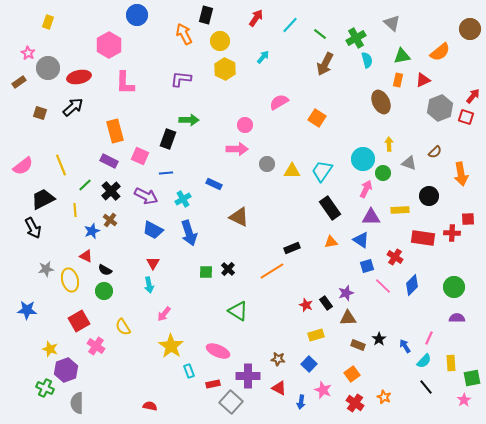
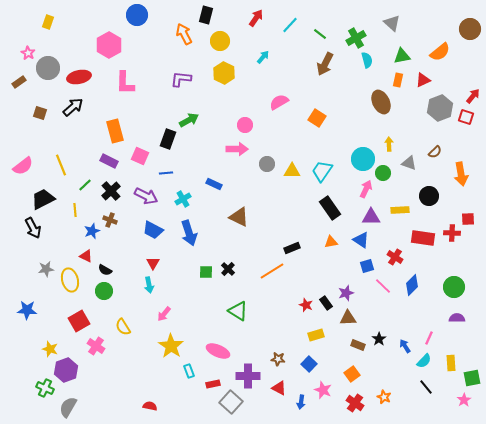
yellow hexagon at (225, 69): moved 1 px left, 4 px down
green arrow at (189, 120): rotated 30 degrees counterclockwise
brown cross at (110, 220): rotated 16 degrees counterclockwise
gray semicircle at (77, 403): moved 9 px left, 4 px down; rotated 30 degrees clockwise
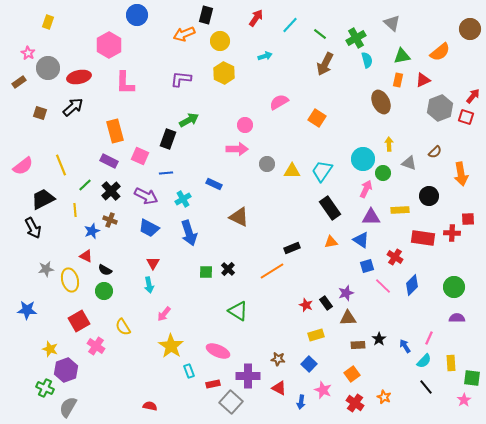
orange arrow at (184, 34): rotated 85 degrees counterclockwise
cyan arrow at (263, 57): moved 2 px right, 1 px up; rotated 32 degrees clockwise
blue trapezoid at (153, 230): moved 4 px left, 2 px up
brown rectangle at (358, 345): rotated 24 degrees counterclockwise
green square at (472, 378): rotated 18 degrees clockwise
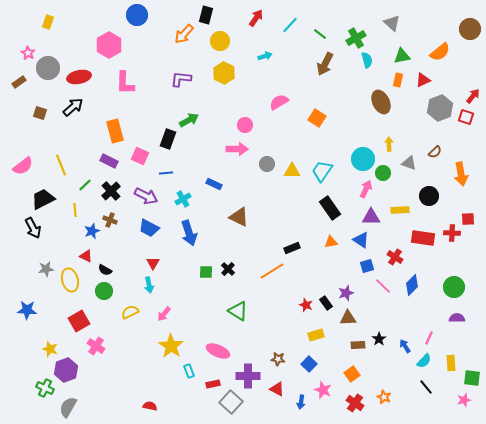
orange arrow at (184, 34): rotated 25 degrees counterclockwise
yellow semicircle at (123, 327): moved 7 px right, 15 px up; rotated 96 degrees clockwise
red triangle at (279, 388): moved 2 px left, 1 px down
pink star at (464, 400): rotated 16 degrees clockwise
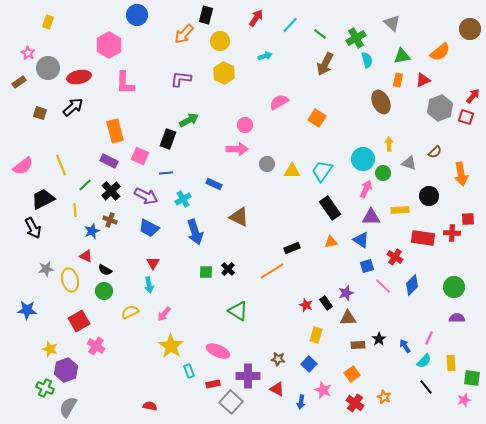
blue arrow at (189, 233): moved 6 px right, 1 px up
yellow rectangle at (316, 335): rotated 56 degrees counterclockwise
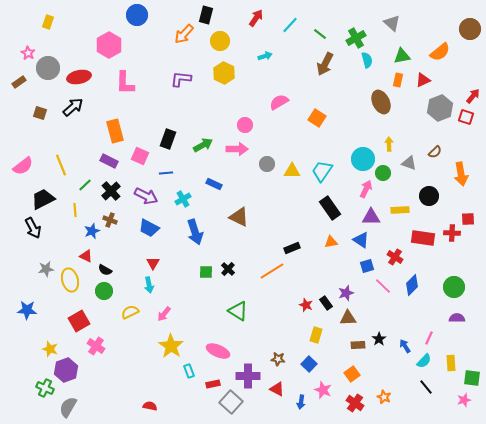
green arrow at (189, 120): moved 14 px right, 25 px down
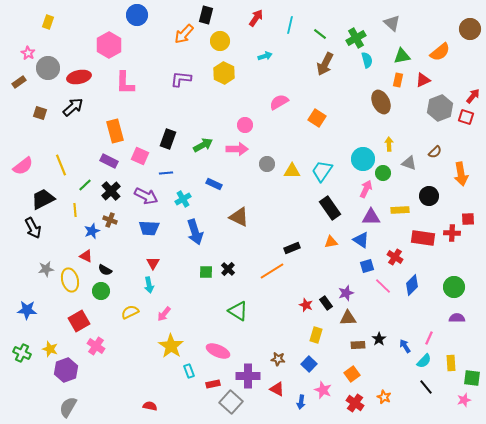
cyan line at (290, 25): rotated 30 degrees counterclockwise
blue trapezoid at (149, 228): rotated 25 degrees counterclockwise
green circle at (104, 291): moved 3 px left
green cross at (45, 388): moved 23 px left, 35 px up
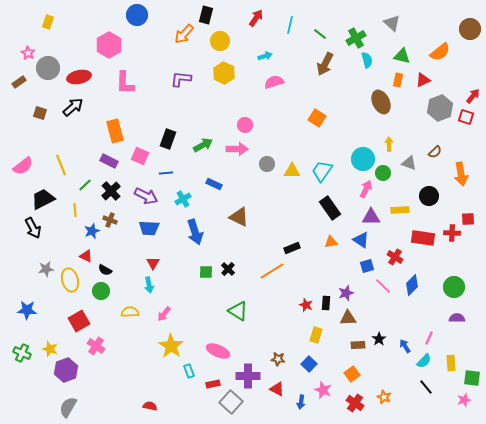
green triangle at (402, 56): rotated 24 degrees clockwise
pink semicircle at (279, 102): moved 5 px left, 20 px up; rotated 12 degrees clockwise
black rectangle at (326, 303): rotated 40 degrees clockwise
yellow semicircle at (130, 312): rotated 24 degrees clockwise
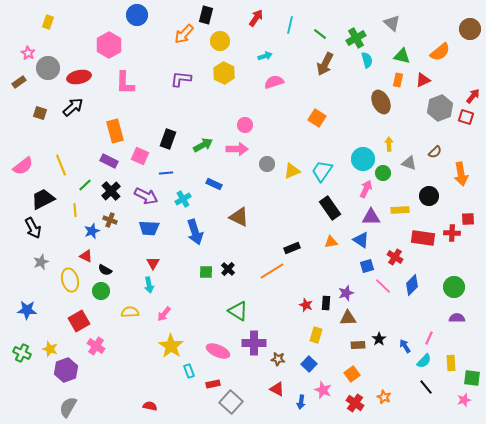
yellow triangle at (292, 171): rotated 24 degrees counterclockwise
gray star at (46, 269): moved 5 px left, 7 px up; rotated 14 degrees counterclockwise
purple cross at (248, 376): moved 6 px right, 33 px up
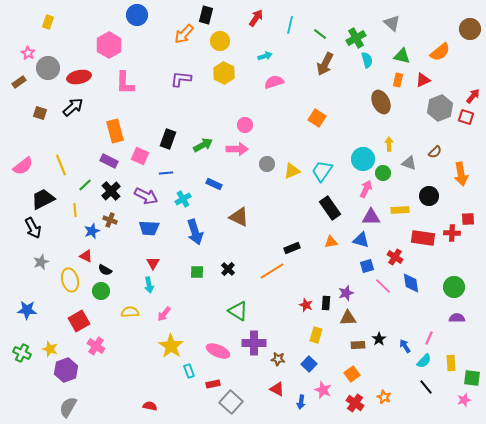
blue triangle at (361, 240): rotated 18 degrees counterclockwise
green square at (206, 272): moved 9 px left
blue diamond at (412, 285): moved 1 px left, 2 px up; rotated 55 degrees counterclockwise
